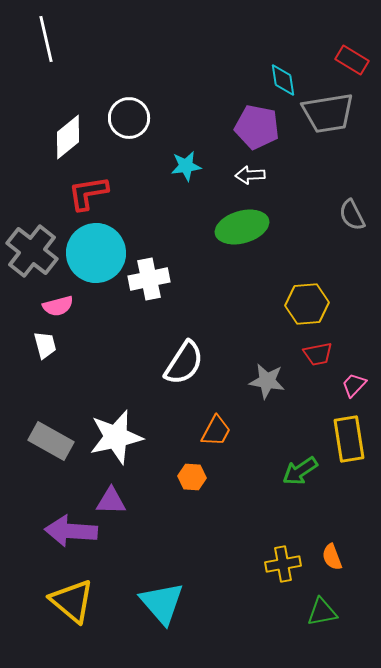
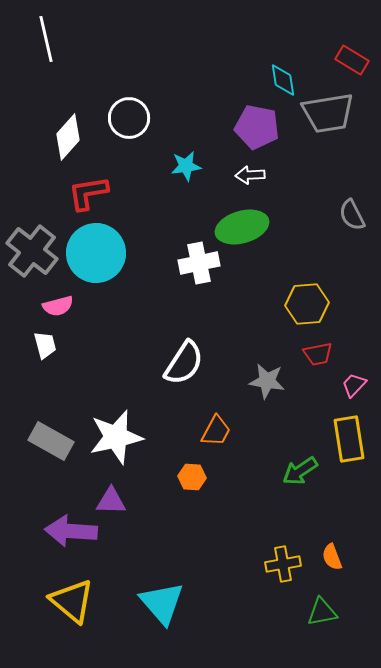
white diamond: rotated 9 degrees counterclockwise
white cross: moved 50 px right, 16 px up
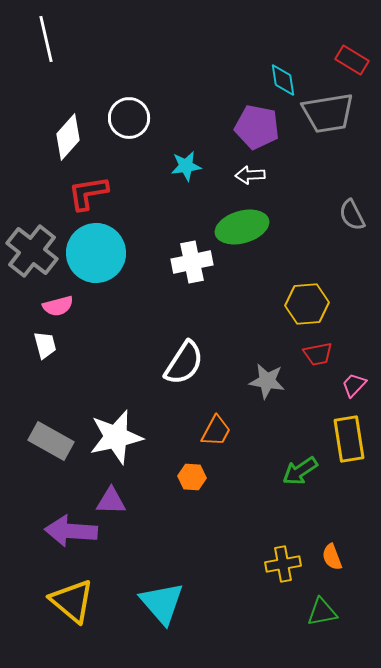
white cross: moved 7 px left, 1 px up
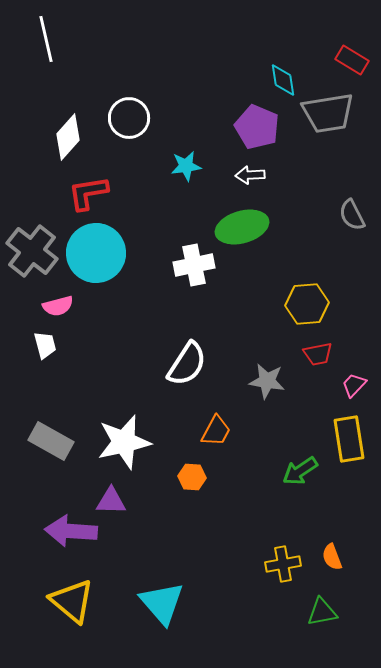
purple pentagon: rotated 12 degrees clockwise
white cross: moved 2 px right, 3 px down
white semicircle: moved 3 px right, 1 px down
white star: moved 8 px right, 5 px down
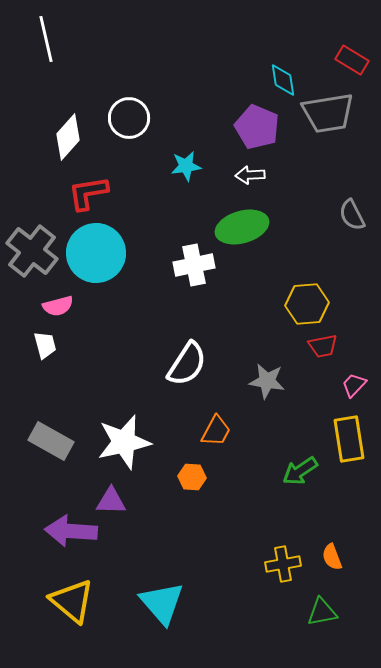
red trapezoid: moved 5 px right, 8 px up
